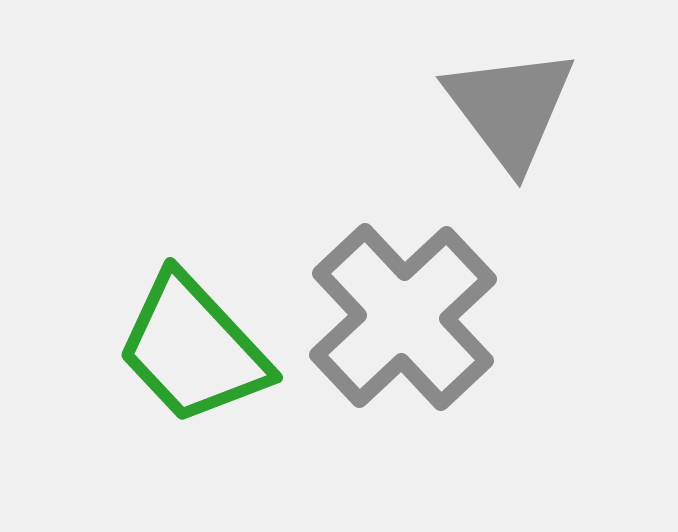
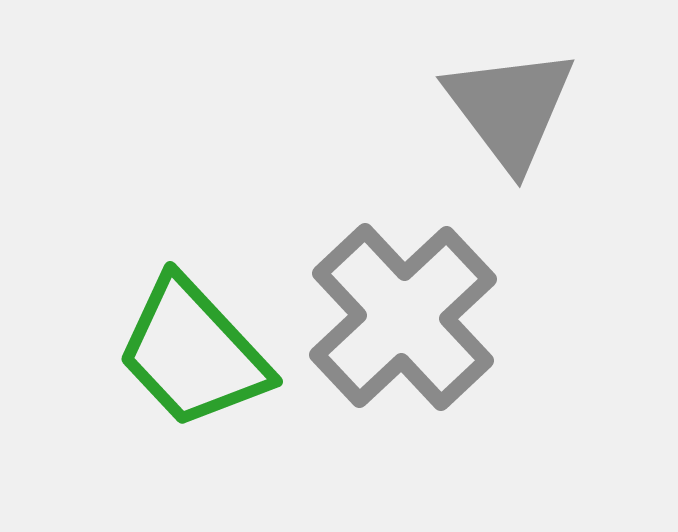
green trapezoid: moved 4 px down
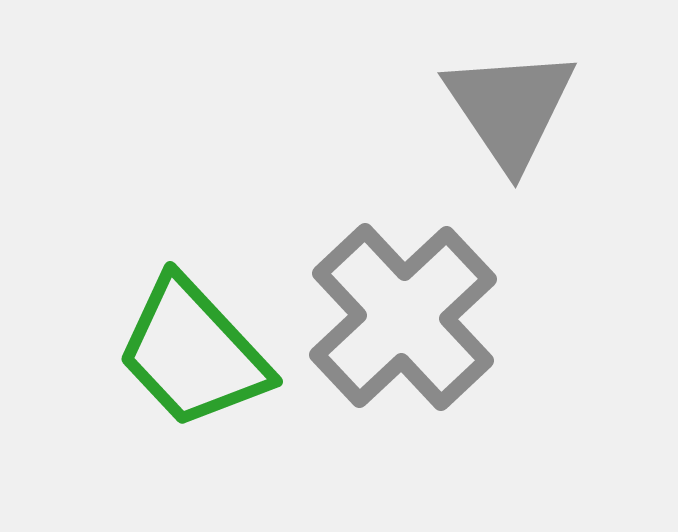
gray triangle: rotated 3 degrees clockwise
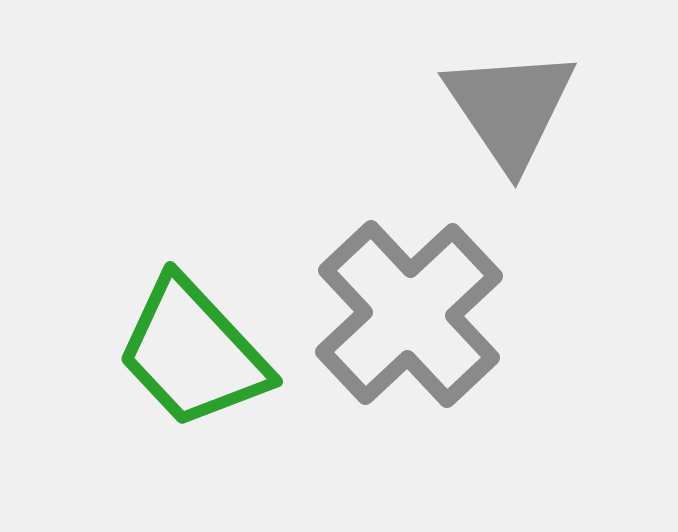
gray cross: moved 6 px right, 3 px up
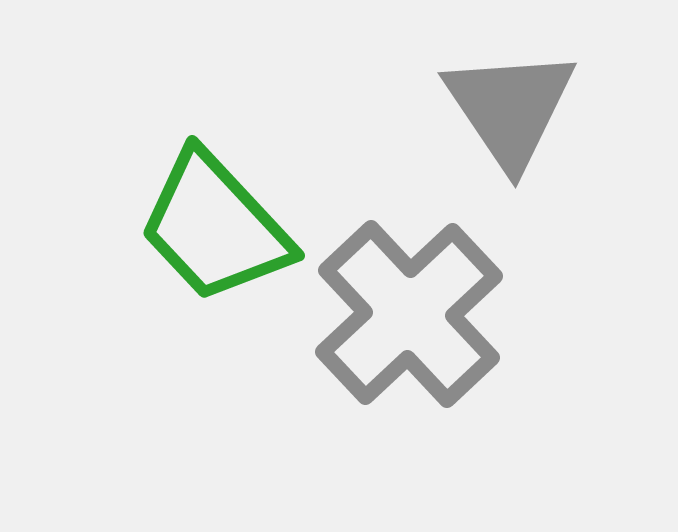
green trapezoid: moved 22 px right, 126 px up
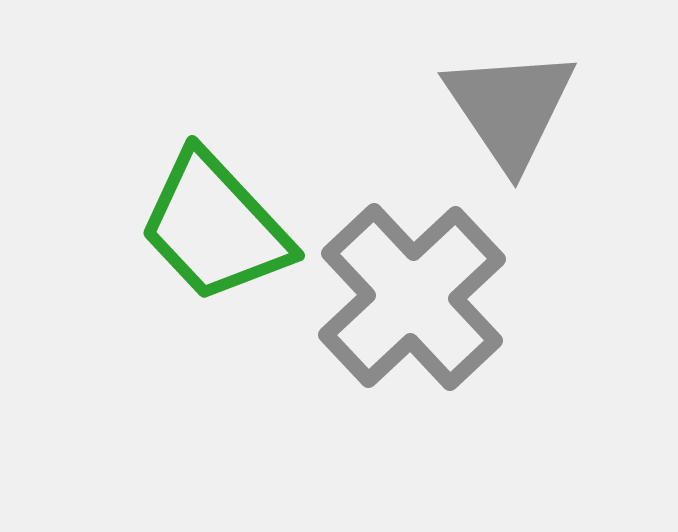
gray cross: moved 3 px right, 17 px up
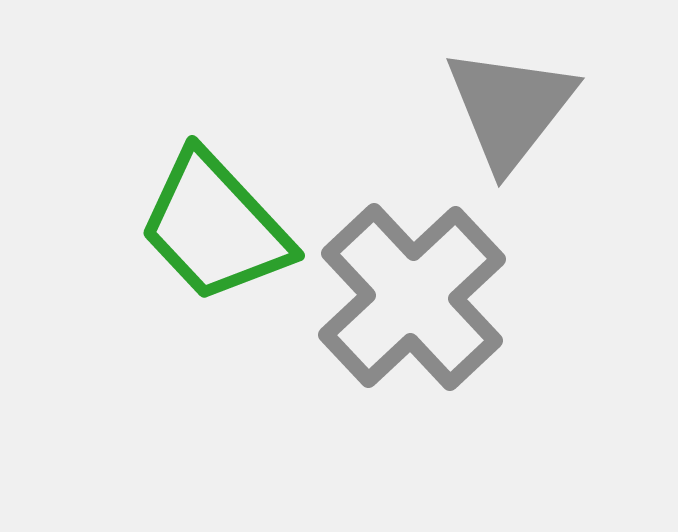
gray triangle: rotated 12 degrees clockwise
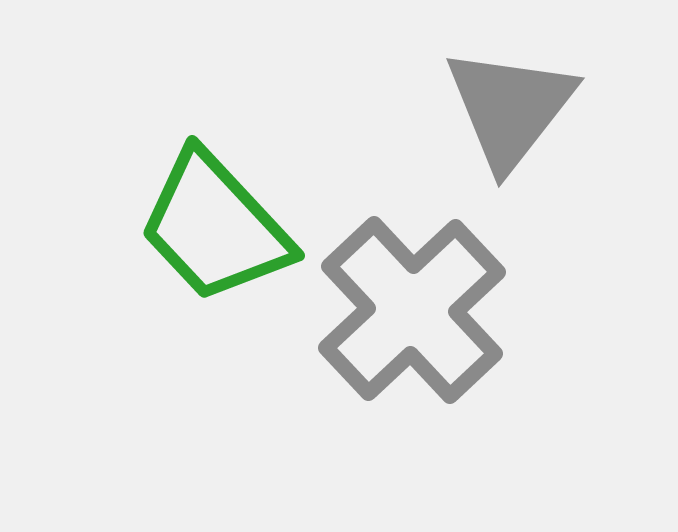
gray cross: moved 13 px down
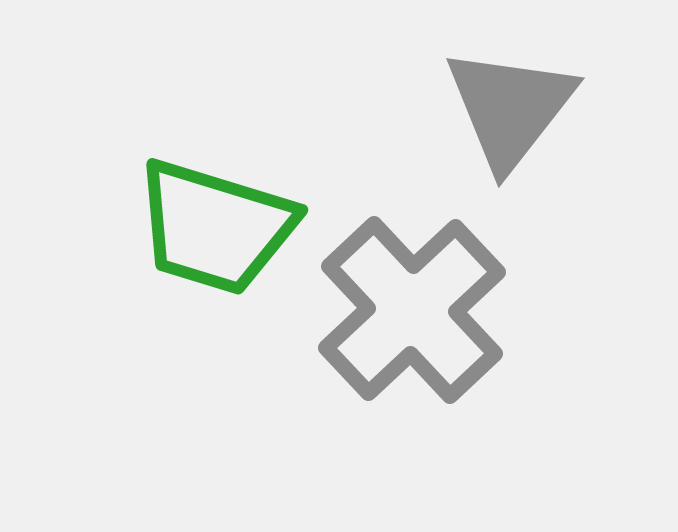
green trapezoid: rotated 30 degrees counterclockwise
